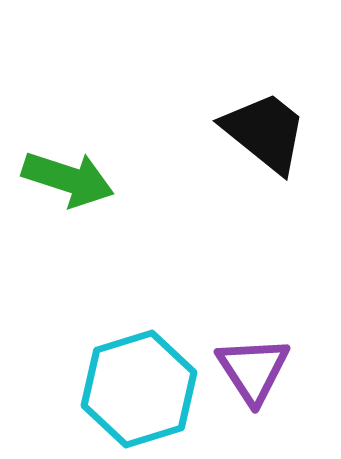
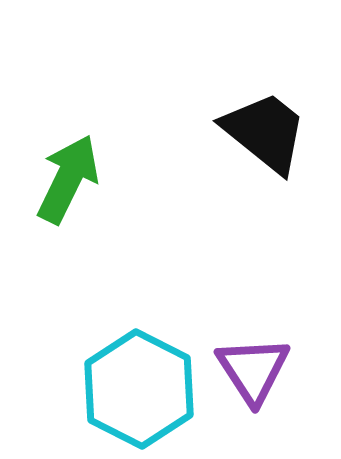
green arrow: rotated 82 degrees counterclockwise
cyan hexagon: rotated 16 degrees counterclockwise
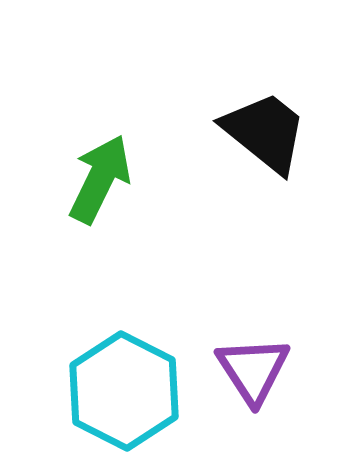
green arrow: moved 32 px right
cyan hexagon: moved 15 px left, 2 px down
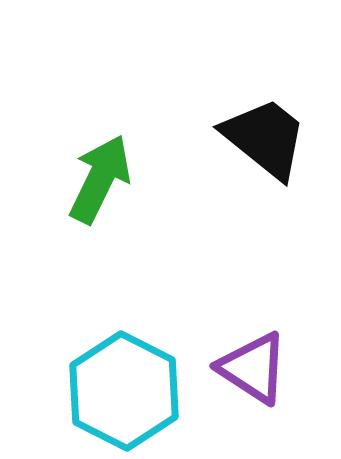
black trapezoid: moved 6 px down
purple triangle: moved 2 px up; rotated 24 degrees counterclockwise
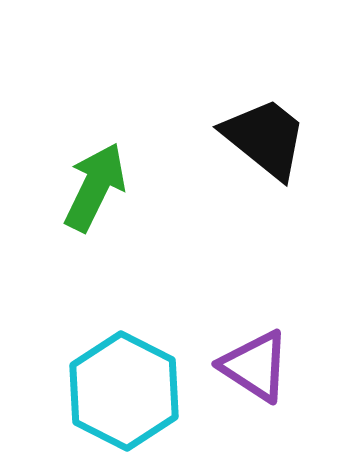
green arrow: moved 5 px left, 8 px down
purple triangle: moved 2 px right, 2 px up
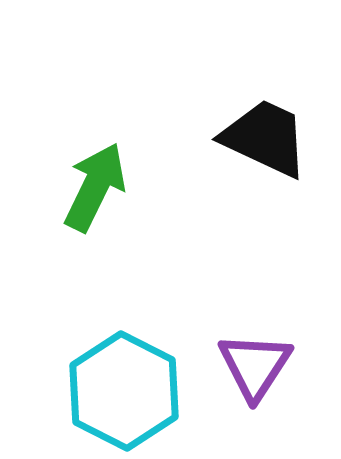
black trapezoid: rotated 14 degrees counterclockwise
purple triangle: rotated 30 degrees clockwise
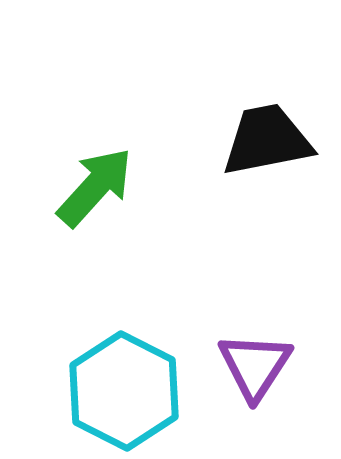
black trapezoid: moved 2 px right, 2 px down; rotated 36 degrees counterclockwise
green arrow: rotated 16 degrees clockwise
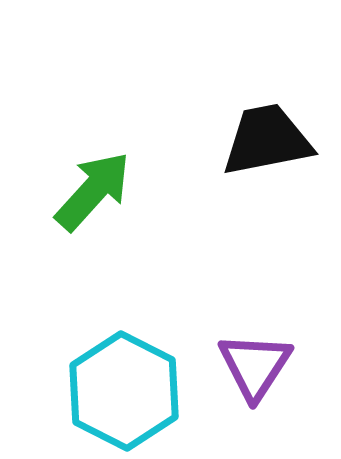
green arrow: moved 2 px left, 4 px down
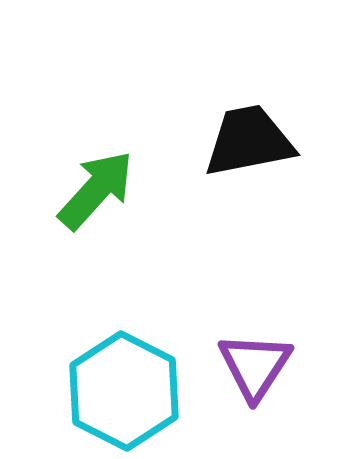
black trapezoid: moved 18 px left, 1 px down
green arrow: moved 3 px right, 1 px up
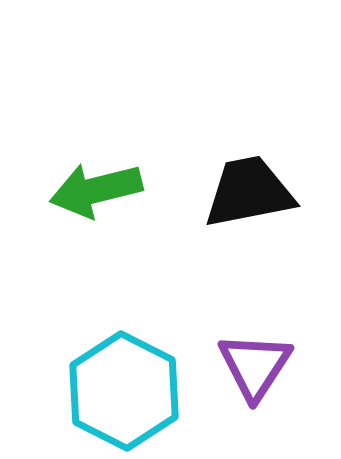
black trapezoid: moved 51 px down
green arrow: rotated 146 degrees counterclockwise
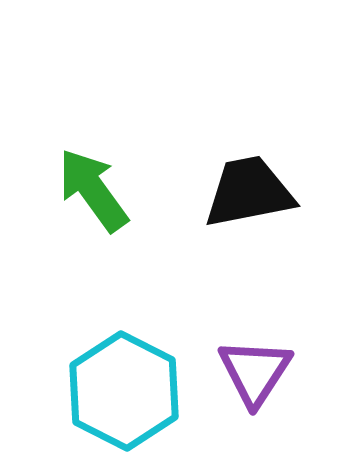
green arrow: moved 3 px left; rotated 68 degrees clockwise
purple triangle: moved 6 px down
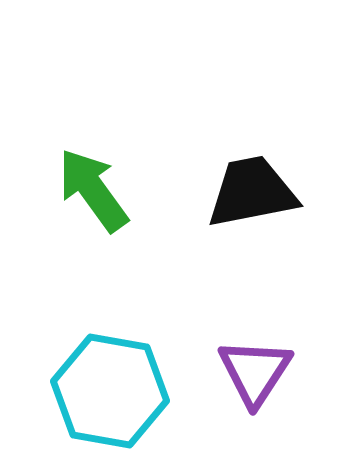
black trapezoid: moved 3 px right
cyan hexagon: moved 14 px left; rotated 17 degrees counterclockwise
